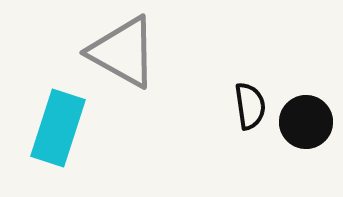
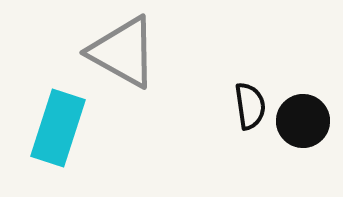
black circle: moved 3 px left, 1 px up
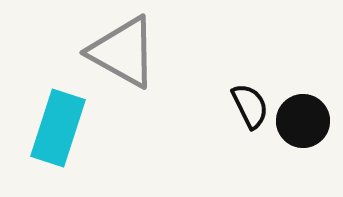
black semicircle: rotated 18 degrees counterclockwise
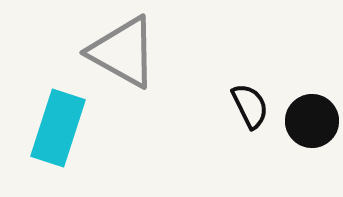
black circle: moved 9 px right
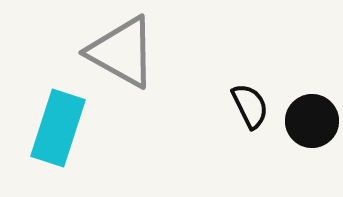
gray triangle: moved 1 px left
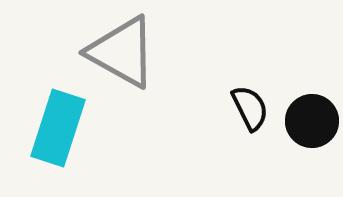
black semicircle: moved 2 px down
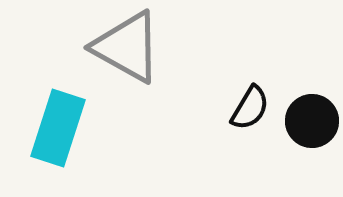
gray triangle: moved 5 px right, 5 px up
black semicircle: rotated 57 degrees clockwise
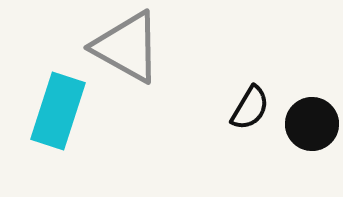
black circle: moved 3 px down
cyan rectangle: moved 17 px up
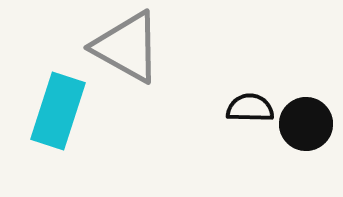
black semicircle: rotated 120 degrees counterclockwise
black circle: moved 6 px left
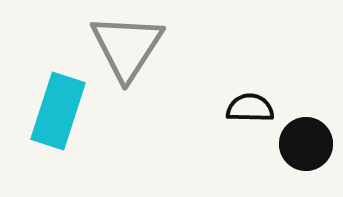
gray triangle: rotated 34 degrees clockwise
black circle: moved 20 px down
